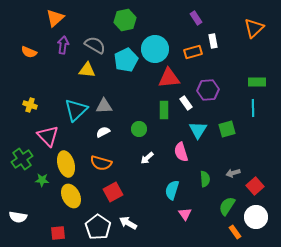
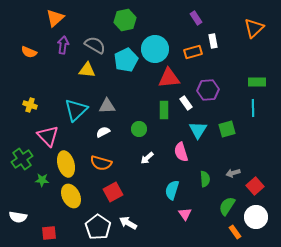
gray triangle at (104, 106): moved 3 px right
red square at (58, 233): moved 9 px left
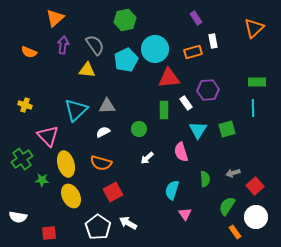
gray semicircle at (95, 45): rotated 25 degrees clockwise
yellow cross at (30, 105): moved 5 px left
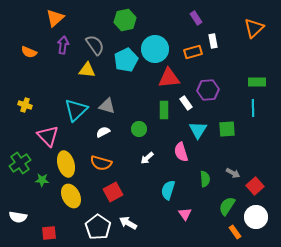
gray triangle at (107, 106): rotated 18 degrees clockwise
green square at (227, 129): rotated 12 degrees clockwise
green cross at (22, 159): moved 2 px left, 4 px down
gray arrow at (233, 173): rotated 136 degrees counterclockwise
cyan semicircle at (172, 190): moved 4 px left
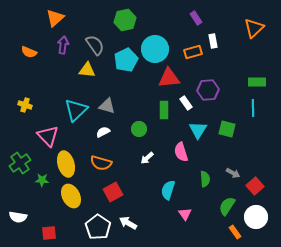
green square at (227, 129): rotated 18 degrees clockwise
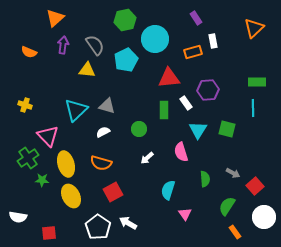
cyan circle at (155, 49): moved 10 px up
green cross at (20, 163): moved 8 px right, 5 px up
white circle at (256, 217): moved 8 px right
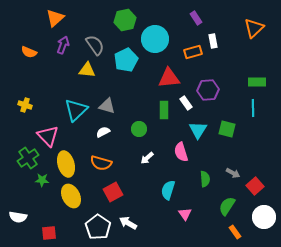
purple arrow at (63, 45): rotated 12 degrees clockwise
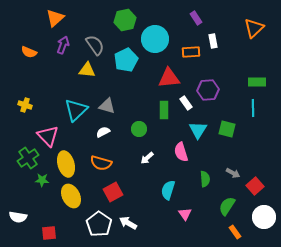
orange rectangle at (193, 52): moved 2 px left; rotated 12 degrees clockwise
white pentagon at (98, 227): moved 1 px right, 3 px up
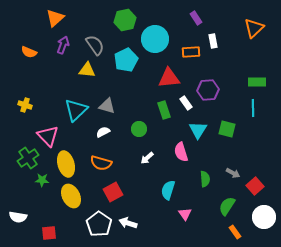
green rectangle at (164, 110): rotated 18 degrees counterclockwise
white arrow at (128, 223): rotated 12 degrees counterclockwise
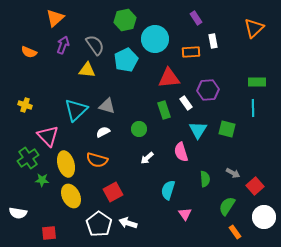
orange semicircle at (101, 163): moved 4 px left, 3 px up
white semicircle at (18, 217): moved 4 px up
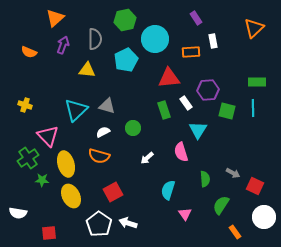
gray semicircle at (95, 45): moved 6 px up; rotated 35 degrees clockwise
green circle at (139, 129): moved 6 px left, 1 px up
green square at (227, 129): moved 18 px up
orange semicircle at (97, 160): moved 2 px right, 4 px up
red square at (255, 186): rotated 24 degrees counterclockwise
green semicircle at (227, 206): moved 6 px left, 1 px up
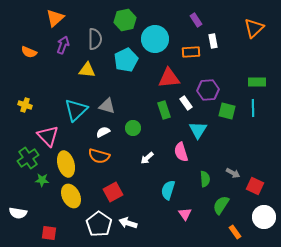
purple rectangle at (196, 18): moved 2 px down
red square at (49, 233): rotated 14 degrees clockwise
